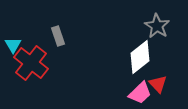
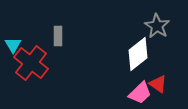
gray rectangle: rotated 18 degrees clockwise
white diamond: moved 2 px left, 3 px up
red triangle: rotated 12 degrees counterclockwise
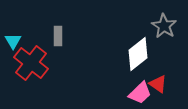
gray star: moved 7 px right
cyan triangle: moved 4 px up
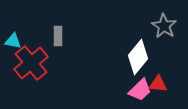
cyan triangle: rotated 48 degrees counterclockwise
white diamond: moved 3 px down; rotated 12 degrees counterclockwise
red cross: rotated 12 degrees clockwise
red triangle: rotated 30 degrees counterclockwise
pink trapezoid: moved 3 px up
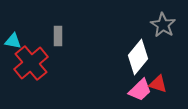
gray star: moved 1 px left, 1 px up
red triangle: rotated 12 degrees clockwise
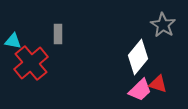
gray rectangle: moved 2 px up
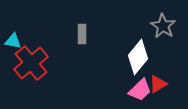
gray star: moved 1 px down
gray rectangle: moved 24 px right
red triangle: rotated 48 degrees counterclockwise
